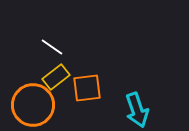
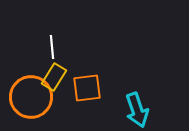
white line: rotated 50 degrees clockwise
yellow rectangle: moved 2 px left; rotated 20 degrees counterclockwise
orange circle: moved 2 px left, 8 px up
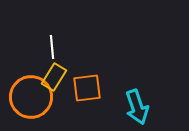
cyan arrow: moved 3 px up
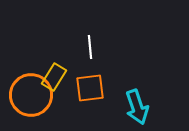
white line: moved 38 px right
orange square: moved 3 px right
orange circle: moved 2 px up
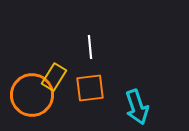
orange circle: moved 1 px right
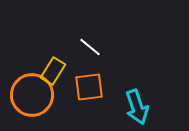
white line: rotated 45 degrees counterclockwise
yellow rectangle: moved 1 px left, 6 px up
orange square: moved 1 px left, 1 px up
